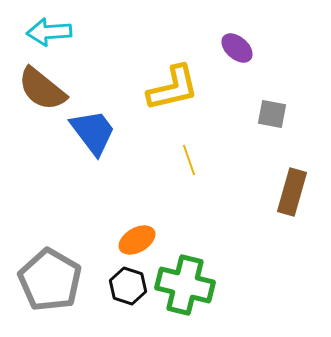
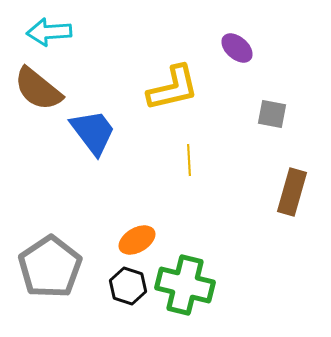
brown semicircle: moved 4 px left
yellow line: rotated 16 degrees clockwise
gray pentagon: moved 13 px up; rotated 8 degrees clockwise
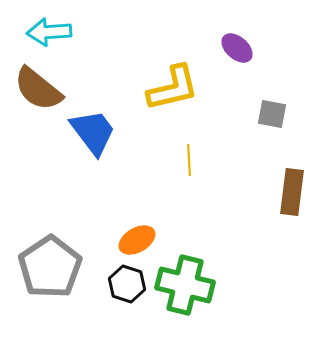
brown rectangle: rotated 9 degrees counterclockwise
black hexagon: moved 1 px left, 2 px up
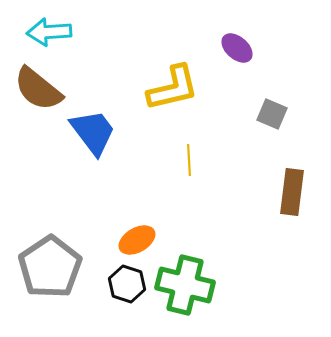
gray square: rotated 12 degrees clockwise
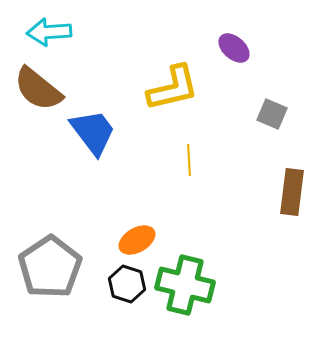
purple ellipse: moved 3 px left
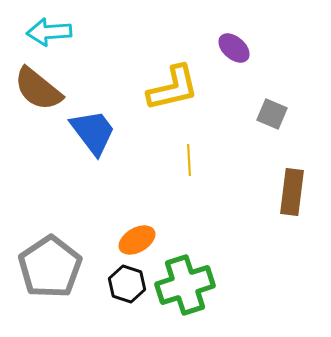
green cross: rotated 32 degrees counterclockwise
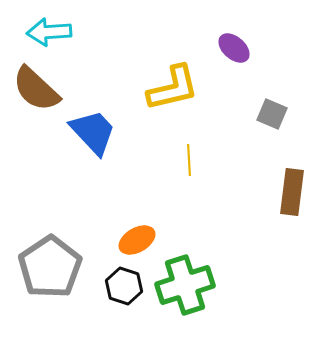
brown semicircle: moved 2 px left; rotated 4 degrees clockwise
blue trapezoid: rotated 6 degrees counterclockwise
black hexagon: moved 3 px left, 2 px down
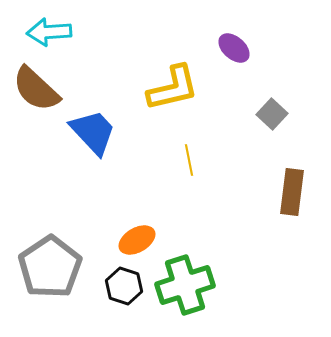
gray square: rotated 20 degrees clockwise
yellow line: rotated 8 degrees counterclockwise
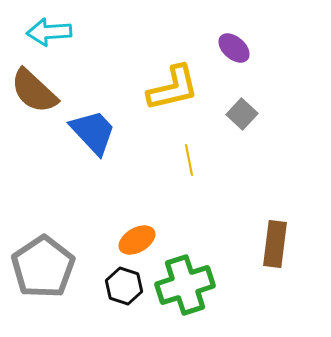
brown semicircle: moved 2 px left, 2 px down
gray square: moved 30 px left
brown rectangle: moved 17 px left, 52 px down
gray pentagon: moved 7 px left
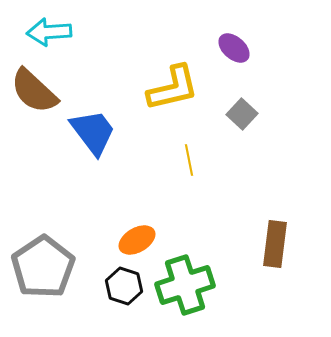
blue trapezoid: rotated 6 degrees clockwise
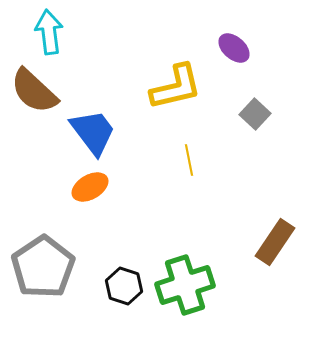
cyan arrow: rotated 87 degrees clockwise
yellow L-shape: moved 3 px right, 1 px up
gray square: moved 13 px right
orange ellipse: moved 47 px left, 53 px up
brown rectangle: moved 2 px up; rotated 27 degrees clockwise
